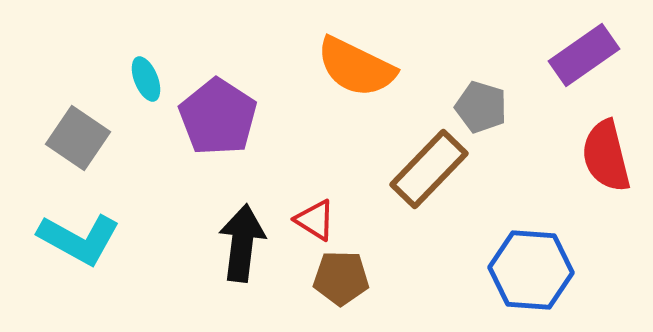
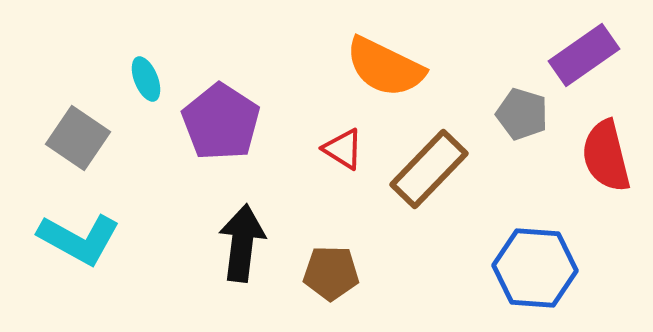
orange semicircle: moved 29 px right
gray pentagon: moved 41 px right, 7 px down
purple pentagon: moved 3 px right, 5 px down
red triangle: moved 28 px right, 71 px up
blue hexagon: moved 4 px right, 2 px up
brown pentagon: moved 10 px left, 5 px up
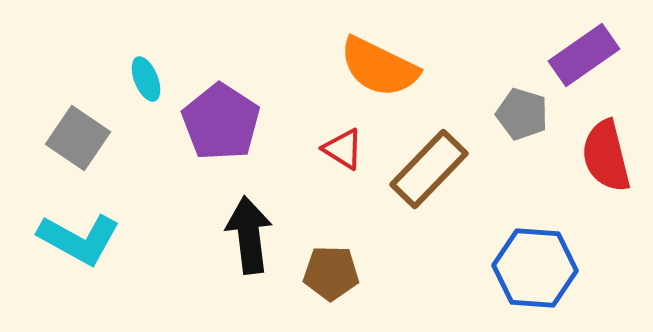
orange semicircle: moved 6 px left
black arrow: moved 7 px right, 8 px up; rotated 14 degrees counterclockwise
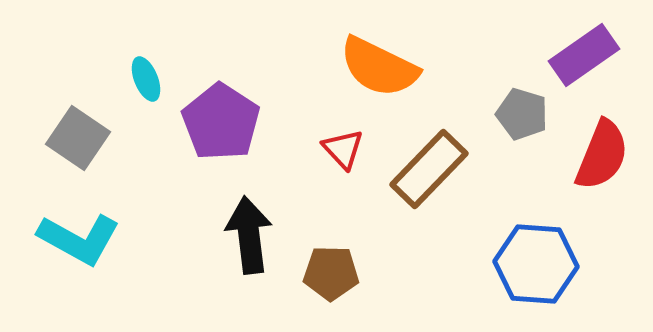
red triangle: rotated 15 degrees clockwise
red semicircle: moved 4 px left, 1 px up; rotated 144 degrees counterclockwise
blue hexagon: moved 1 px right, 4 px up
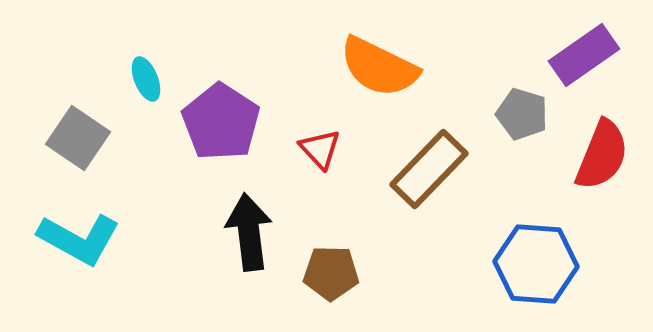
red triangle: moved 23 px left
black arrow: moved 3 px up
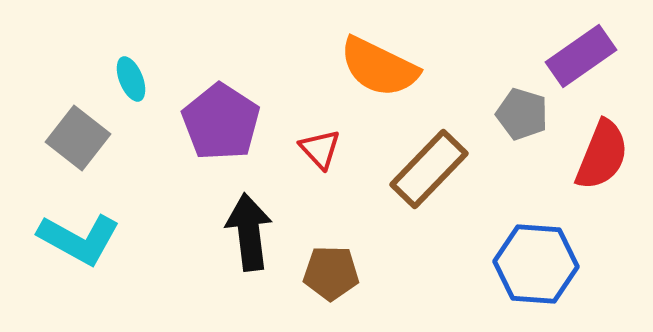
purple rectangle: moved 3 px left, 1 px down
cyan ellipse: moved 15 px left
gray square: rotated 4 degrees clockwise
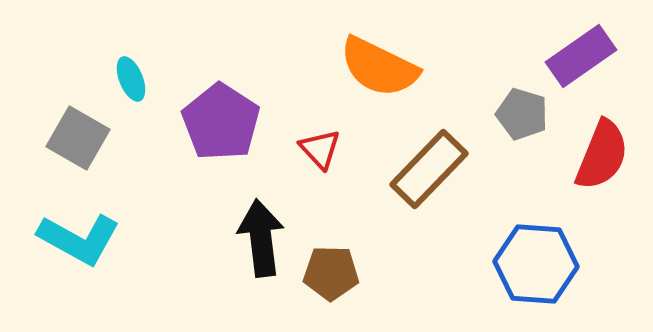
gray square: rotated 8 degrees counterclockwise
black arrow: moved 12 px right, 6 px down
